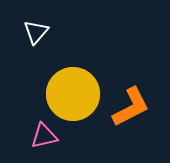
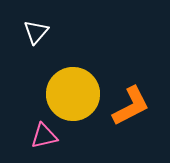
orange L-shape: moved 1 px up
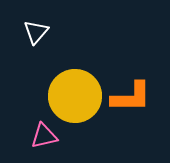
yellow circle: moved 2 px right, 2 px down
orange L-shape: moved 9 px up; rotated 27 degrees clockwise
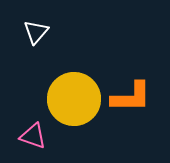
yellow circle: moved 1 px left, 3 px down
pink triangle: moved 11 px left; rotated 32 degrees clockwise
